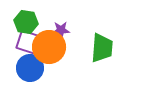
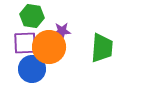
green hexagon: moved 6 px right, 6 px up
purple star: moved 1 px right, 1 px down
purple square: moved 3 px left, 1 px down; rotated 20 degrees counterclockwise
blue circle: moved 2 px right, 1 px down
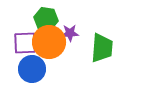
green hexagon: moved 14 px right, 3 px down
purple star: moved 8 px right, 2 px down
orange circle: moved 5 px up
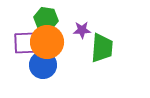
purple star: moved 12 px right, 3 px up
orange circle: moved 2 px left
blue circle: moved 11 px right, 4 px up
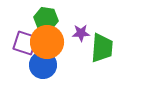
purple star: moved 1 px left, 3 px down
purple square: rotated 20 degrees clockwise
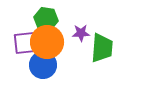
purple square: rotated 25 degrees counterclockwise
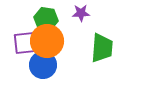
purple star: moved 20 px up
orange circle: moved 1 px up
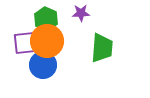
green hexagon: rotated 15 degrees clockwise
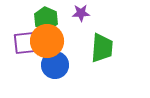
blue circle: moved 12 px right
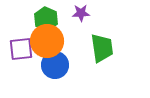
purple square: moved 4 px left, 6 px down
green trapezoid: rotated 12 degrees counterclockwise
